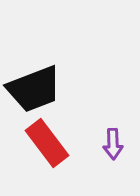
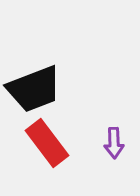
purple arrow: moved 1 px right, 1 px up
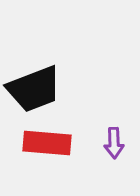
red rectangle: rotated 48 degrees counterclockwise
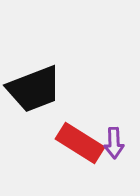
red rectangle: moved 33 px right; rotated 27 degrees clockwise
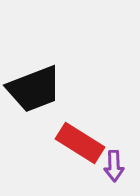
purple arrow: moved 23 px down
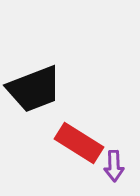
red rectangle: moved 1 px left
